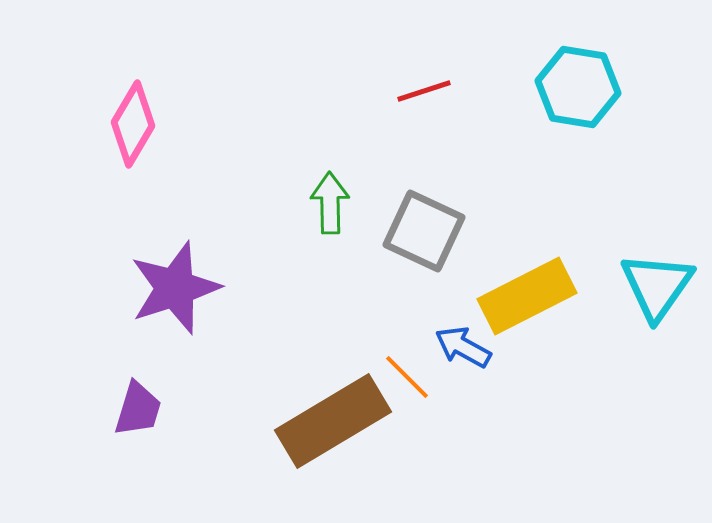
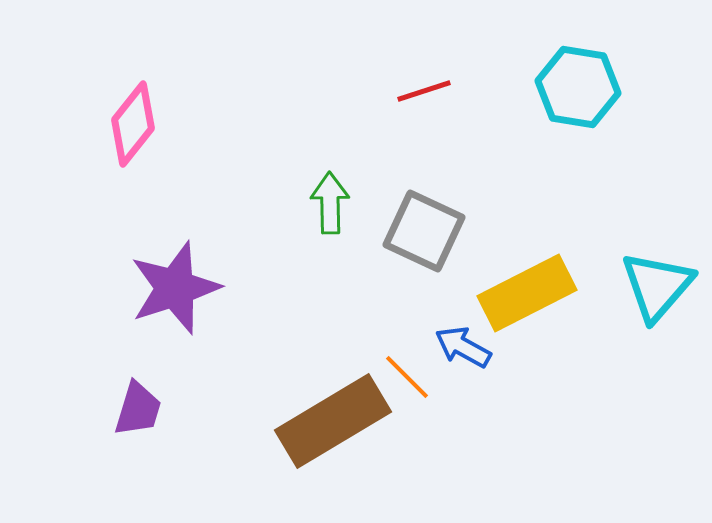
pink diamond: rotated 8 degrees clockwise
cyan triangle: rotated 6 degrees clockwise
yellow rectangle: moved 3 px up
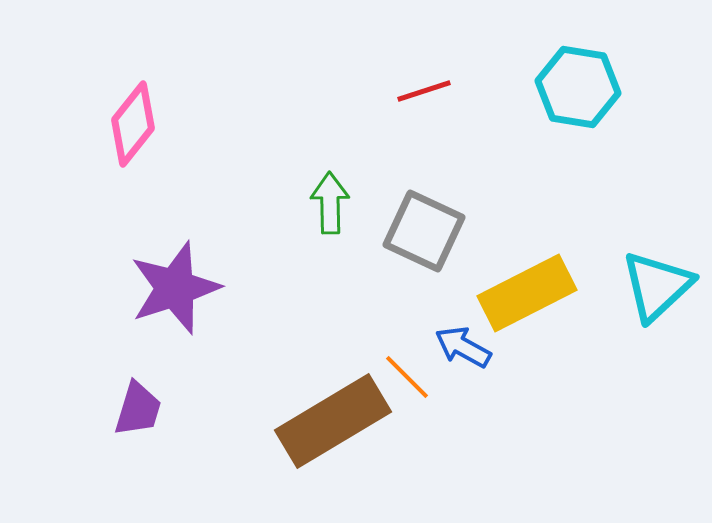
cyan triangle: rotated 6 degrees clockwise
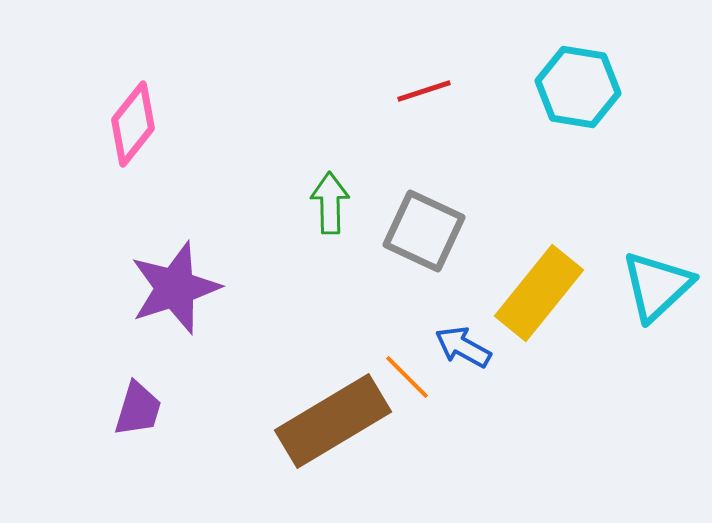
yellow rectangle: moved 12 px right; rotated 24 degrees counterclockwise
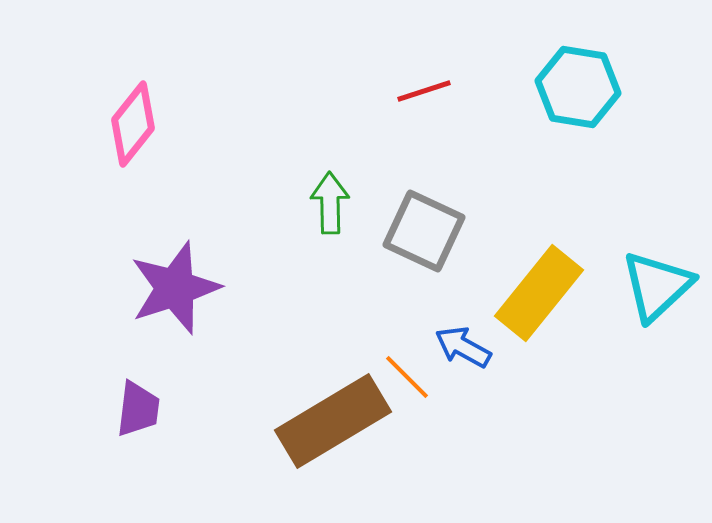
purple trapezoid: rotated 10 degrees counterclockwise
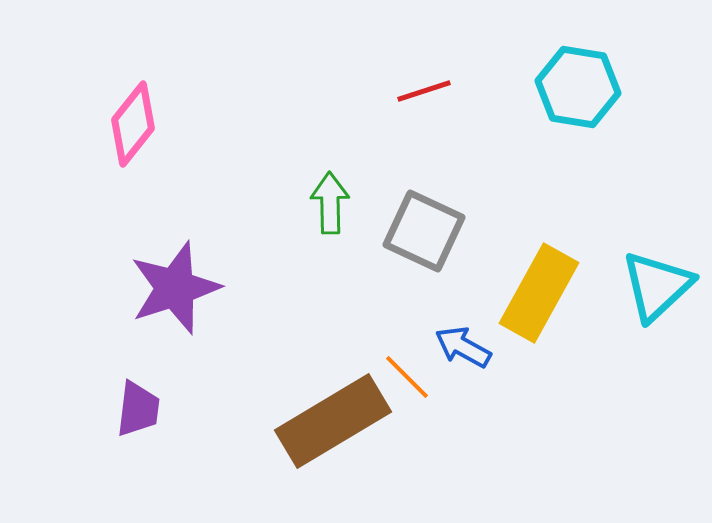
yellow rectangle: rotated 10 degrees counterclockwise
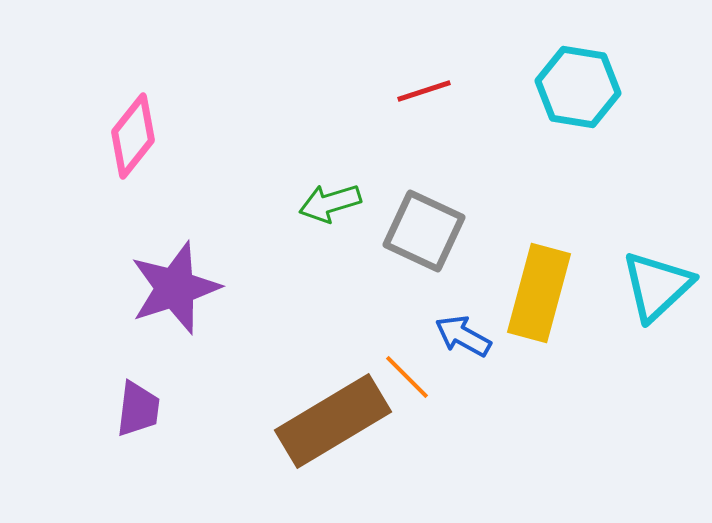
pink diamond: moved 12 px down
green arrow: rotated 106 degrees counterclockwise
yellow rectangle: rotated 14 degrees counterclockwise
blue arrow: moved 11 px up
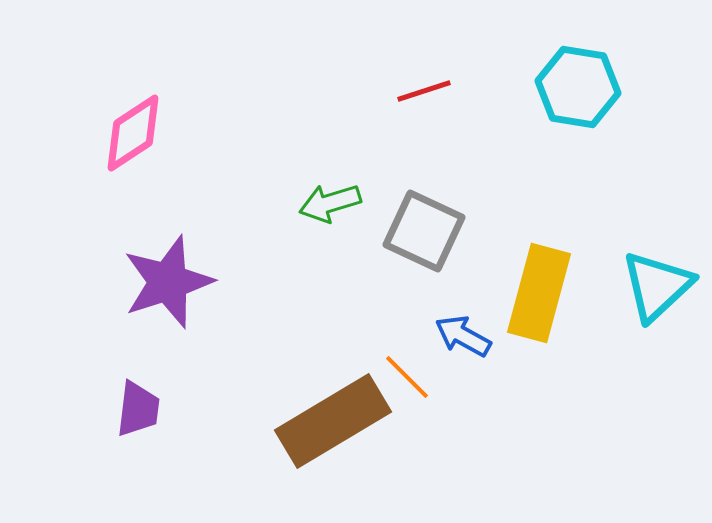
pink diamond: moved 3 px up; rotated 18 degrees clockwise
purple star: moved 7 px left, 6 px up
